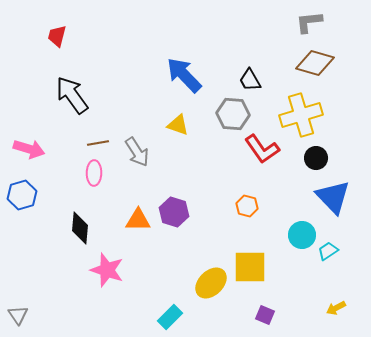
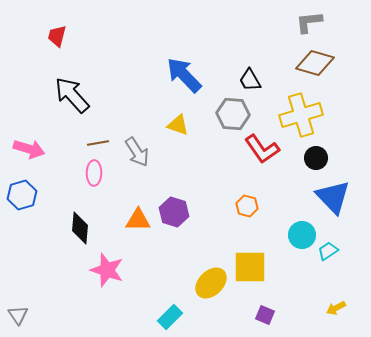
black arrow: rotated 6 degrees counterclockwise
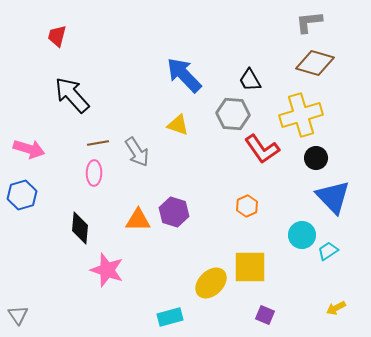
orange hexagon: rotated 20 degrees clockwise
cyan rectangle: rotated 30 degrees clockwise
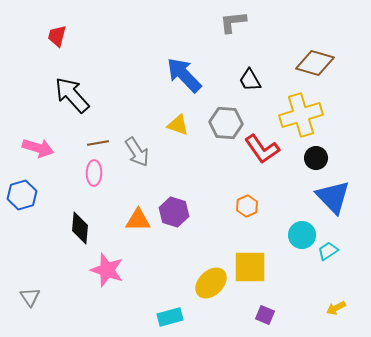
gray L-shape: moved 76 px left
gray hexagon: moved 7 px left, 9 px down
pink arrow: moved 9 px right, 1 px up
gray triangle: moved 12 px right, 18 px up
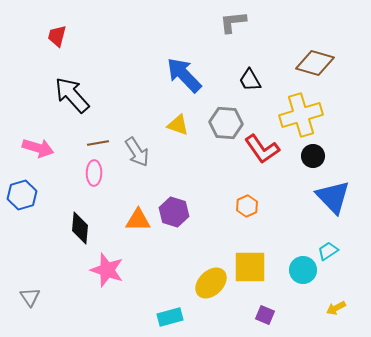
black circle: moved 3 px left, 2 px up
cyan circle: moved 1 px right, 35 px down
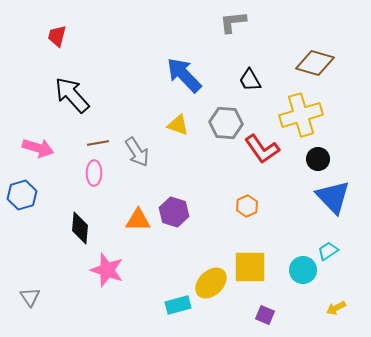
black circle: moved 5 px right, 3 px down
cyan rectangle: moved 8 px right, 12 px up
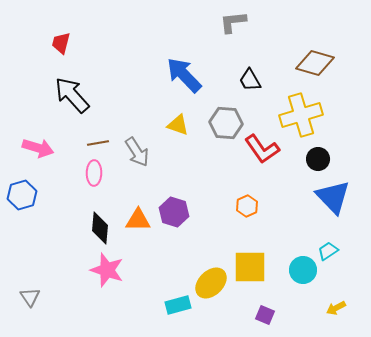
red trapezoid: moved 4 px right, 7 px down
black diamond: moved 20 px right
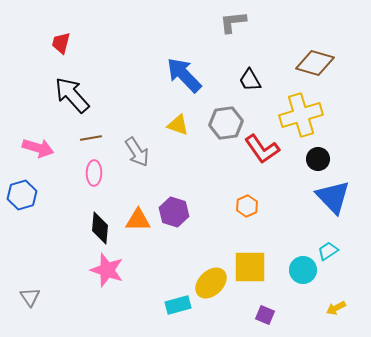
gray hexagon: rotated 12 degrees counterclockwise
brown line: moved 7 px left, 5 px up
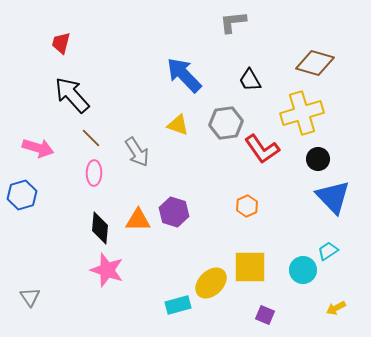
yellow cross: moved 1 px right, 2 px up
brown line: rotated 55 degrees clockwise
